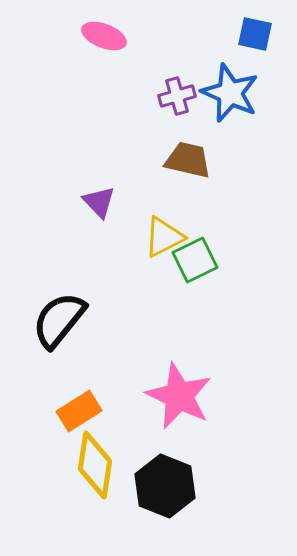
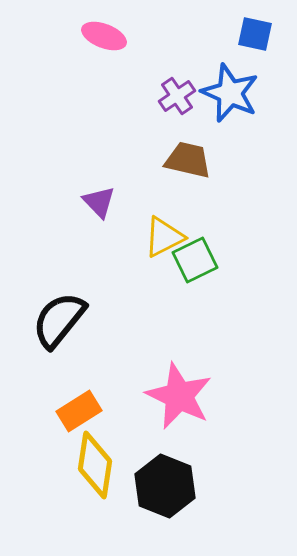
purple cross: rotated 18 degrees counterclockwise
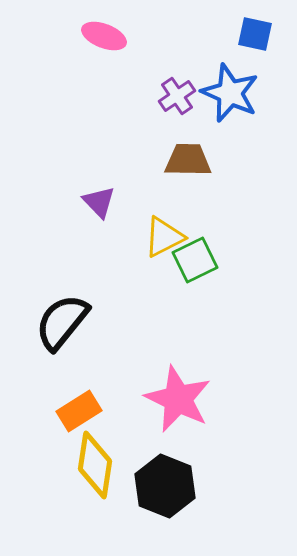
brown trapezoid: rotated 12 degrees counterclockwise
black semicircle: moved 3 px right, 2 px down
pink star: moved 1 px left, 3 px down
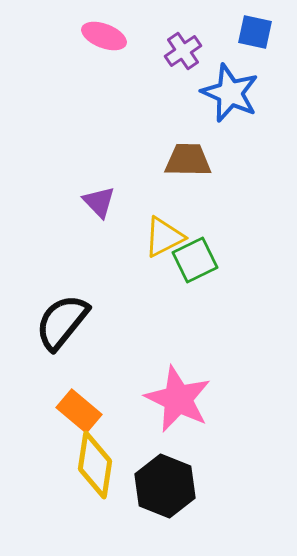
blue square: moved 2 px up
purple cross: moved 6 px right, 45 px up
orange rectangle: rotated 72 degrees clockwise
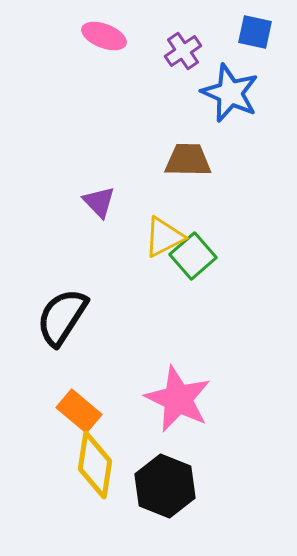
green square: moved 2 px left, 4 px up; rotated 15 degrees counterclockwise
black semicircle: moved 5 px up; rotated 6 degrees counterclockwise
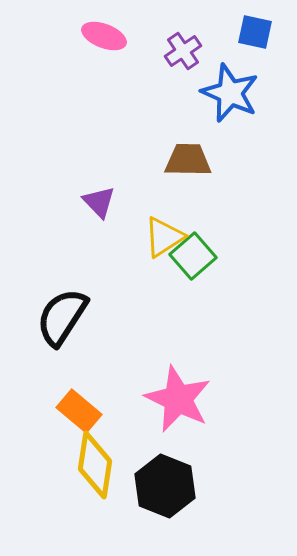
yellow triangle: rotated 6 degrees counterclockwise
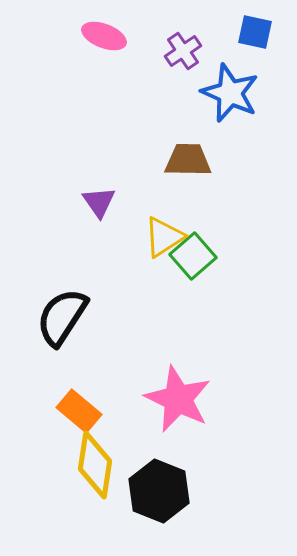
purple triangle: rotated 9 degrees clockwise
black hexagon: moved 6 px left, 5 px down
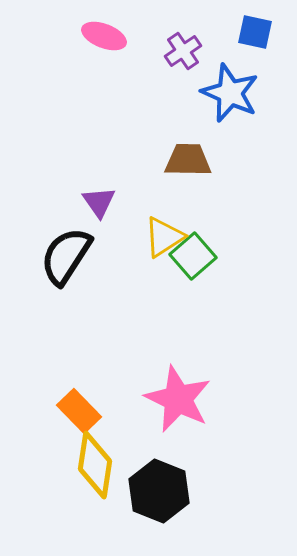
black semicircle: moved 4 px right, 61 px up
orange rectangle: rotated 6 degrees clockwise
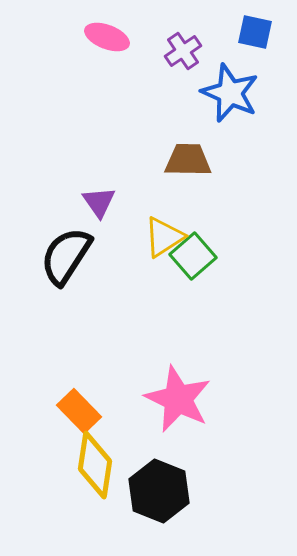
pink ellipse: moved 3 px right, 1 px down
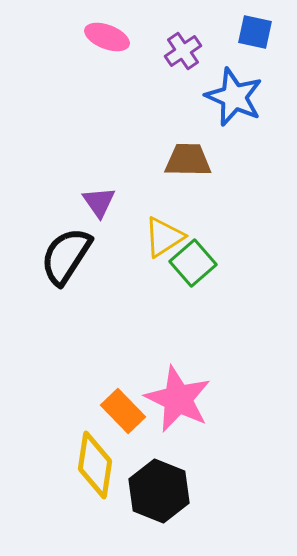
blue star: moved 4 px right, 4 px down
green square: moved 7 px down
orange rectangle: moved 44 px right
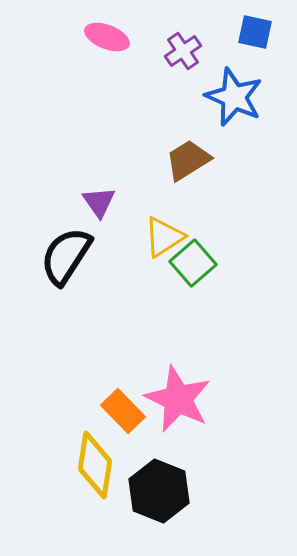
brown trapezoid: rotated 33 degrees counterclockwise
